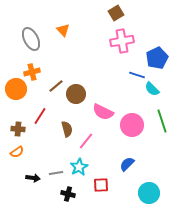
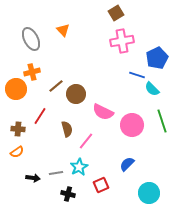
red square: rotated 21 degrees counterclockwise
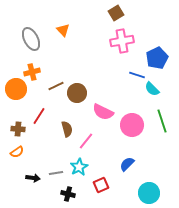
brown line: rotated 14 degrees clockwise
brown circle: moved 1 px right, 1 px up
red line: moved 1 px left
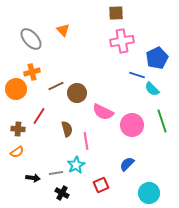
brown square: rotated 28 degrees clockwise
gray ellipse: rotated 15 degrees counterclockwise
pink line: rotated 48 degrees counterclockwise
cyan star: moved 3 px left, 2 px up
black cross: moved 6 px left, 1 px up; rotated 16 degrees clockwise
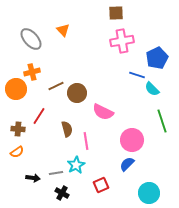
pink circle: moved 15 px down
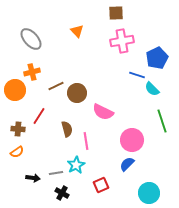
orange triangle: moved 14 px right, 1 px down
orange circle: moved 1 px left, 1 px down
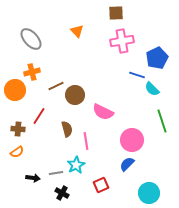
brown circle: moved 2 px left, 2 px down
